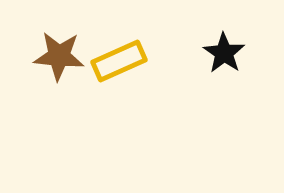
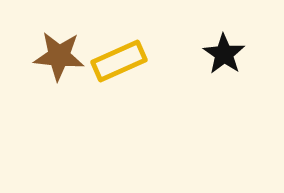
black star: moved 1 px down
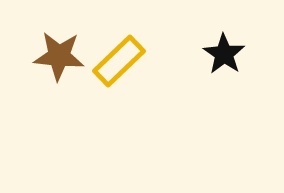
yellow rectangle: rotated 20 degrees counterclockwise
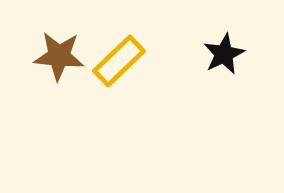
black star: rotated 12 degrees clockwise
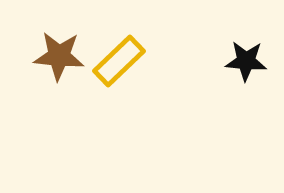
black star: moved 22 px right, 7 px down; rotated 30 degrees clockwise
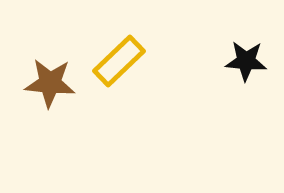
brown star: moved 9 px left, 27 px down
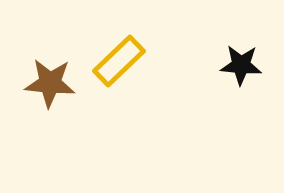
black star: moved 5 px left, 4 px down
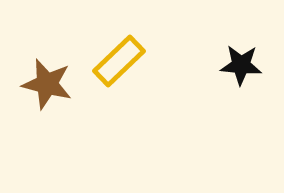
brown star: moved 3 px left, 1 px down; rotated 9 degrees clockwise
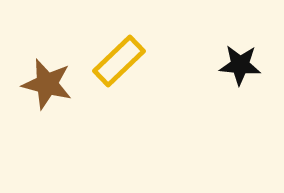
black star: moved 1 px left
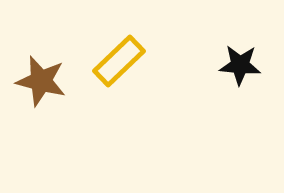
brown star: moved 6 px left, 3 px up
